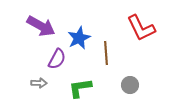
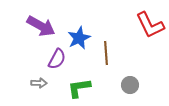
red L-shape: moved 9 px right, 3 px up
green L-shape: moved 1 px left
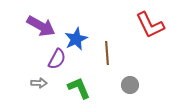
blue star: moved 3 px left, 1 px down
brown line: moved 1 px right
green L-shape: rotated 75 degrees clockwise
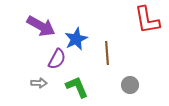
red L-shape: moved 3 px left, 5 px up; rotated 16 degrees clockwise
green L-shape: moved 2 px left, 1 px up
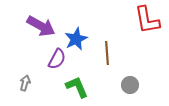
gray arrow: moved 14 px left; rotated 77 degrees counterclockwise
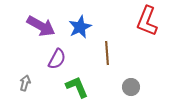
red L-shape: moved 1 px down; rotated 32 degrees clockwise
blue star: moved 4 px right, 12 px up
gray circle: moved 1 px right, 2 px down
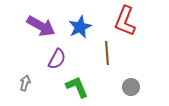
red L-shape: moved 22 px left
